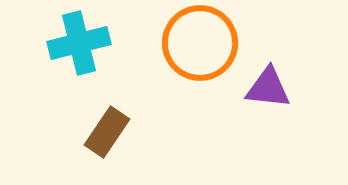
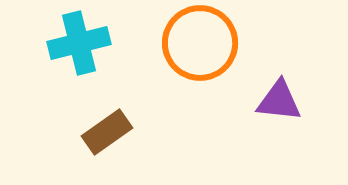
purple triangle: moved 11 px right, 13 px down
brown rectangle: rotated 21 degrees clockwise
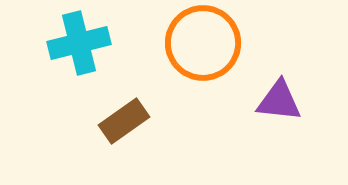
orange circle: moved 3 px right
brown rectangle: moved 17 px right, 11 px up
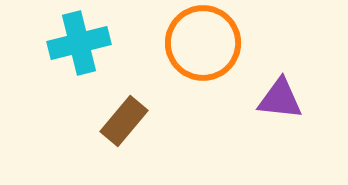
purple triangle: moved 1 px right, 2 px up
brown rectangle: rotated 15 degrees counterclockwise
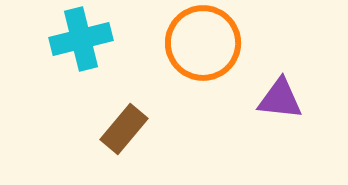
cyan cross: moved 2 px right, 4 px up
brown rectangle: moved 8 px down
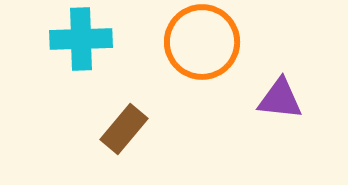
cyan cross: rotated 12 degrees clockwise
orange circle: moved 1 px left, 1 px up
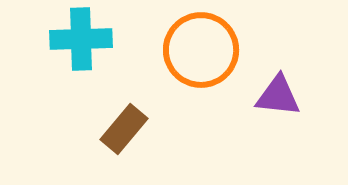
orange circle: moved 1 px left, 8 px down
purple triangle: moved 2 px left, 3 px up
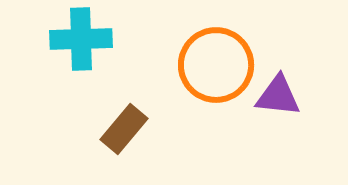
orange circle: moved 15 px right, 15 px down
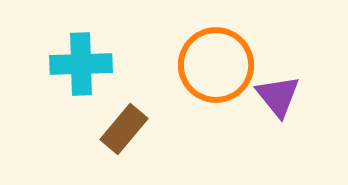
cyan cross: moved 25 px down
purple triangle: rotated 45 degrees clockwise
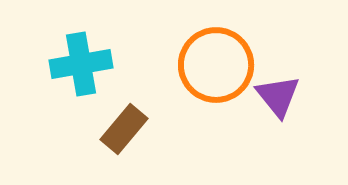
cyan cross: rotated 8 degrees counterclockwise
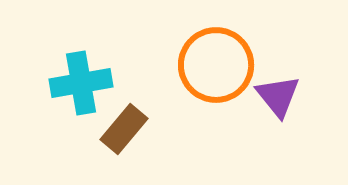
cyan cross: moved 19 px down
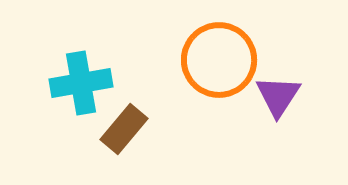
orange circle: moved 3 px right, 5 px up
purple triangle: rotated 12 degrees clockwise
